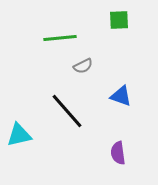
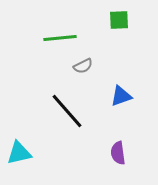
blue triangle: rotated 40 degrees counterclockwise
cyan triangle: moved 18 px down
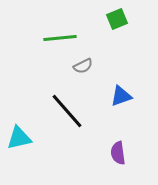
green square: moved 2 px left, 1 px up; rotated 20 degrees counterclockwise
cyan triangle: moved 15 px up
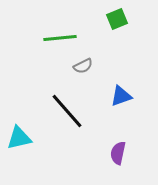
purple semicircle: rotated 20 degrees clockwise
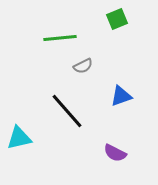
purple semicircle: moved 3 px left; rotated 75 degrees counterclockwise
